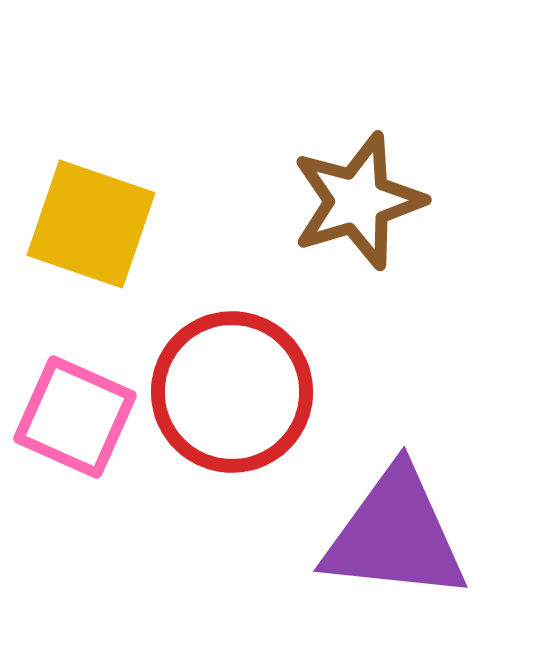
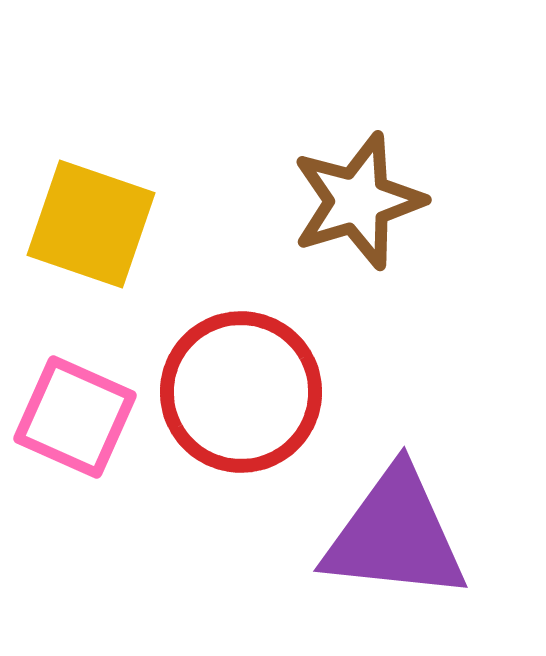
red circle: moved 9 px right
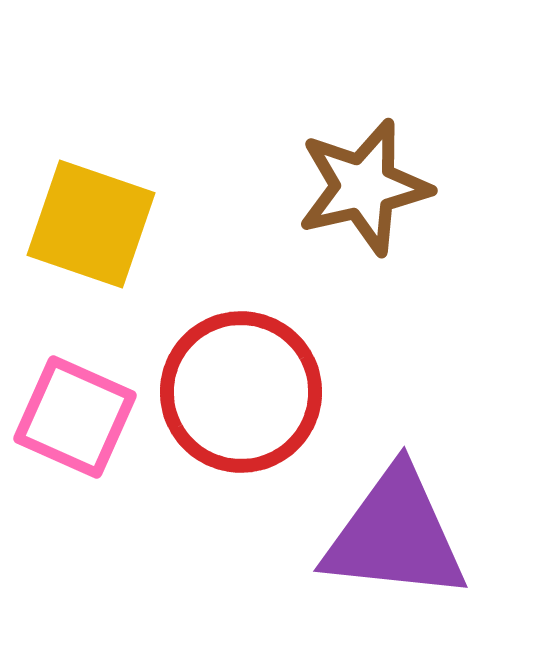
brown star: moved 6 px right, 14 px up; rotated 4 degrees clockwise
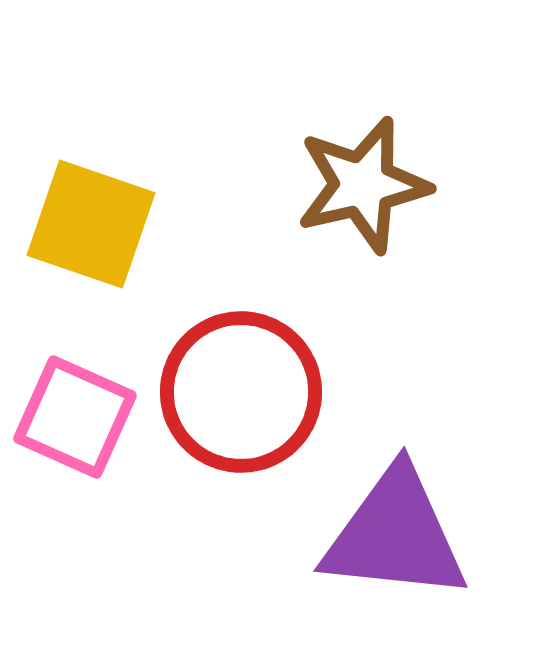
brown star: moved 1 px left, 2 px up
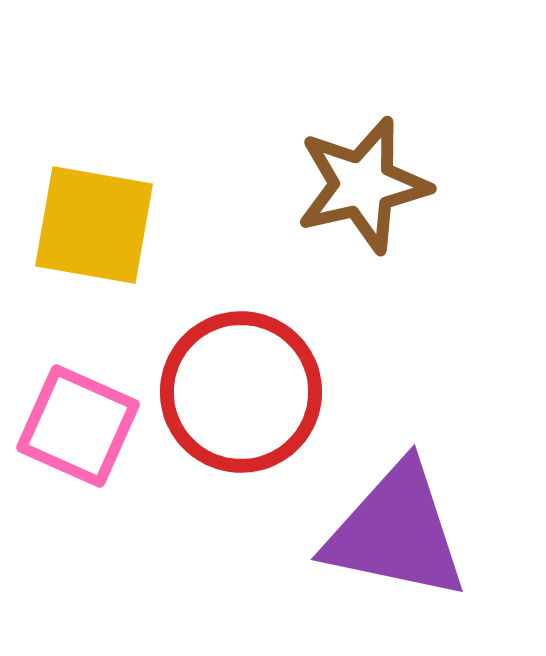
yellow square: moved 3 px right, 1 px down; rotated 9 degrees counterclockwise
pink square: moved 3 px right, 9 px down
purple triangle: moved 1 px right, 3 px up; rotated 6 degrees clockwise
